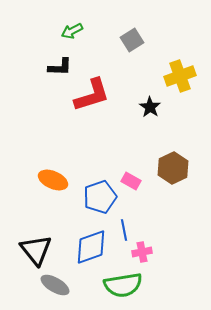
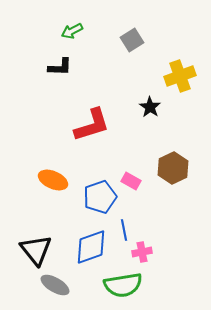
red L-shape: moved 30 px down
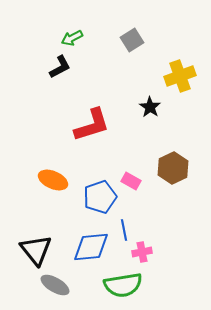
green arrow: moved 7 px down
black L-shape: rotated 30 degrees counterclockwise
blue diamond: rotated 15 degrees clockwise
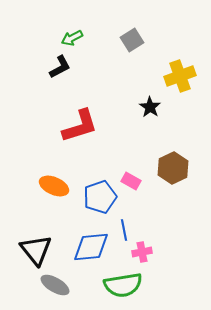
red L-shape: moved 12 px left, 1 px down
orange ellipse: moved 1 px right, 6 px down
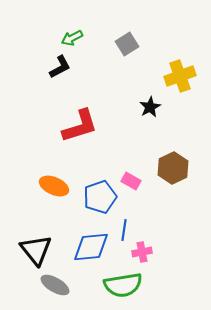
gray square: moved 5 px left, 4 px down
black star: rotated 10 degrees clockwise
blue line: rotated 20 degrees clockwise
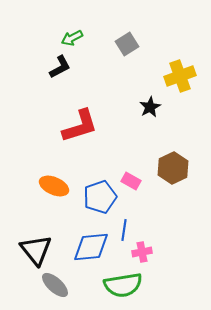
gray ellipse: rotated 12 degrees clockwise
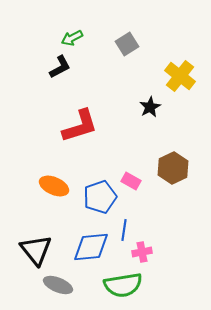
yellow cross: rotated 32 degrees counterclockwise
gray ellipse: moved 3 px right; rotated 20 degrees counterclockwise
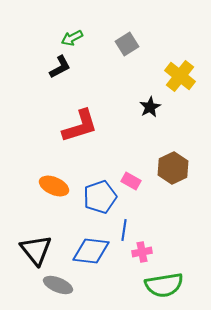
blue diamond: moved 4 px down; rotated 12 degrees clockwise
green semicircle: moved 41 px right
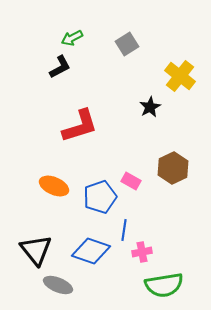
blue diamond: rotated 12 degrees clockwise
